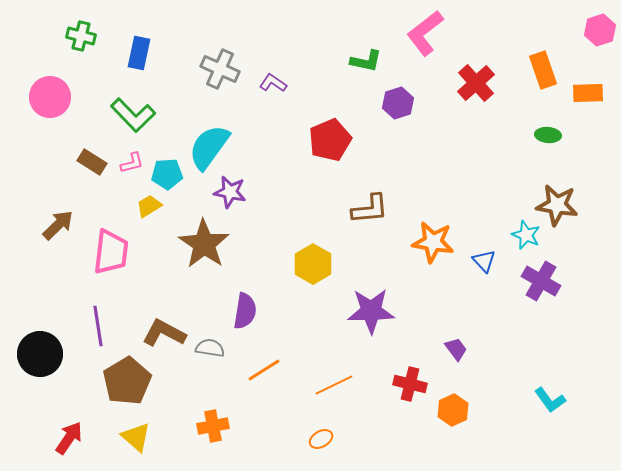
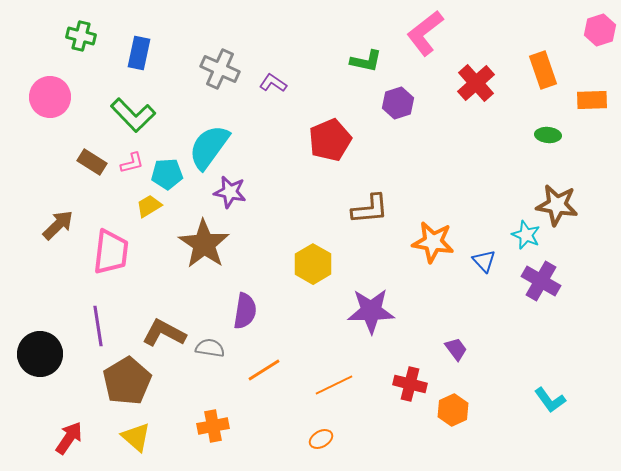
orange rectangle at (588, 93): moved 4 px right, 7 px down
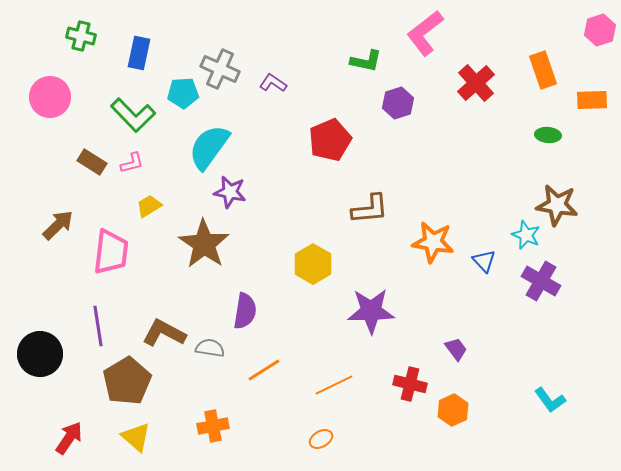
cyan pentagon at (167, 174): moved 16 px right, 81 px up
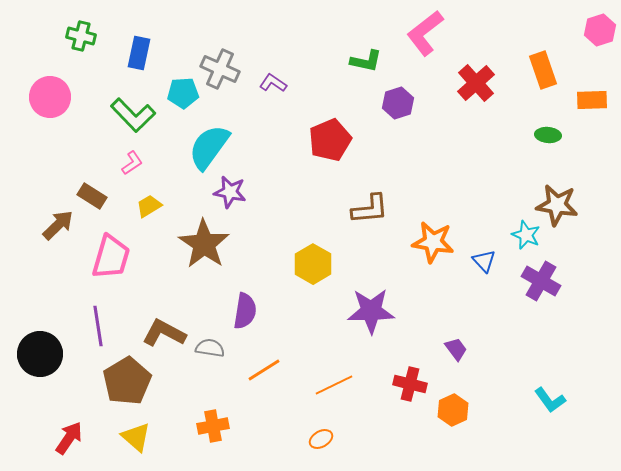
brown rectangle at (92, 162): moved 34 px down
pink L-shape at (132, 163): rotated 20 degrees counterclockwise
pink trapezoid at (111, 252): moved 5 px down; rotated 9 degrees clockwise
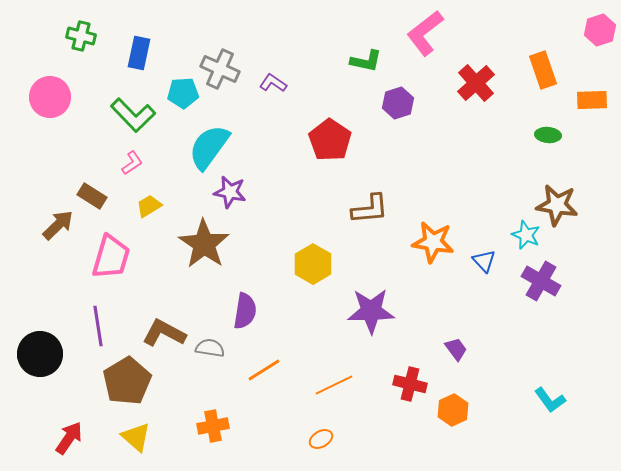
red pentagon at (330, 140): rotated 15 degrees counterclockwise
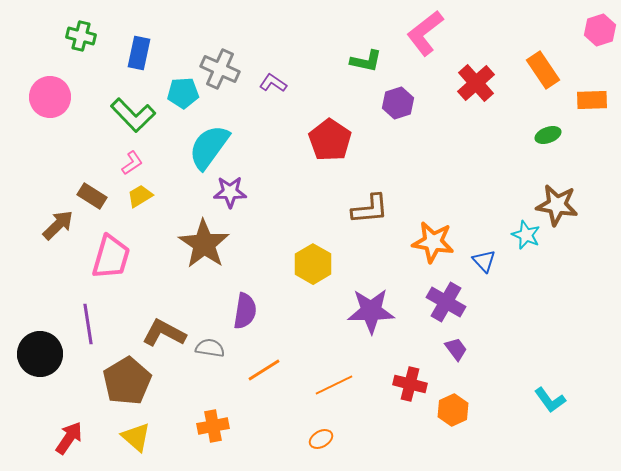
orange rectangle at (543, 70): rotated 15 degrees counterclockwise
green ellipse at (548, 135): rotated 25 degrees counterclockwise
purple star at (230, 192): rotated 12 degrees counterclockwise
yellow trapezoid at (149, 206): moved 9 px left, 10 px up
purple cross at (541, 281): moved 95 px left, 21 px down
purple line at (98, 326): moved 10 px left, 2 px up
